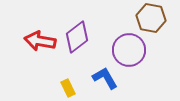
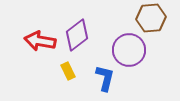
brown hexagon: rotated 16 degrees counterclockwise
purple diamond: moved 2 px up
blue L-shape: rotated 44 degrees clockwise
yellow rectangle: moved 17 px up
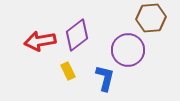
red arrow: rotated 20 degrees counterclockwise
purple circle: moved 1 px left
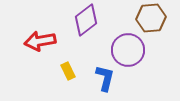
purple diamond: moved 9 px right, 15 px up
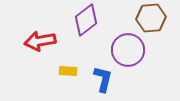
yellow rectangle: rotated 60 degrees counterclockwise
blue L-shape: moved 2 px left, 1 px down
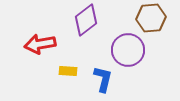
red arrow: moved 3 px down
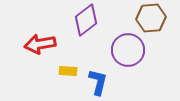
blue L-shape: moved 5 px left, 3 px down
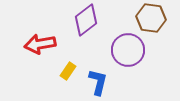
brown hexagon: rotated 12 degrees clockwise
yellow rectangle: rotated 60 degrees counterclockwise
